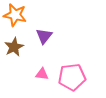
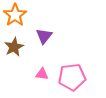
orange star: rotated 25 degrees clockwise
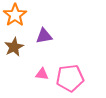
purple triangle: rotated 42 degrees clockwise
pink pentagon: moved 2 px left, 1 px down
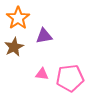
orange star: moved 3 px right, 3 px down
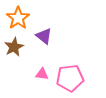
purple triangle: rotated 48 degrees clockwise
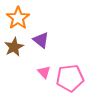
purple triangle: moved 3 px left, 4 px down
pink triangle: moved 2 px right, 2 px up; rotated 40 degrees clockwise
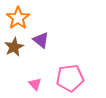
pink triangle: moved 9 px left, 12 px down
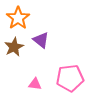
pink triangle: rotated 40 degrees counterclockwise
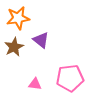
orange star: rotated 25 degrees clockwise
